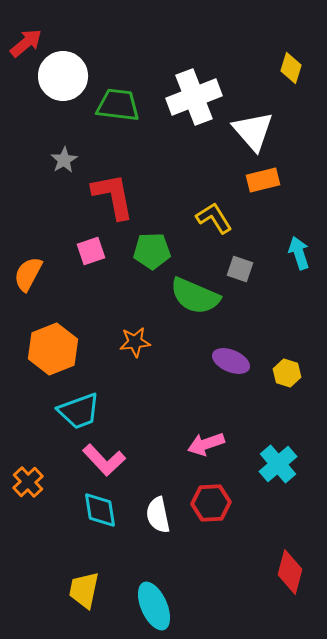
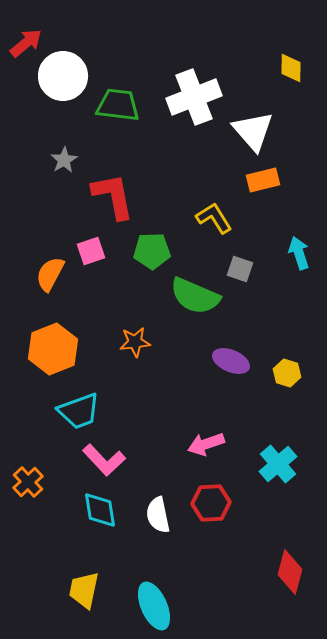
yellow diamond: rotated 16 degrees counterclockwise
orange semicircle: moved 22 px right
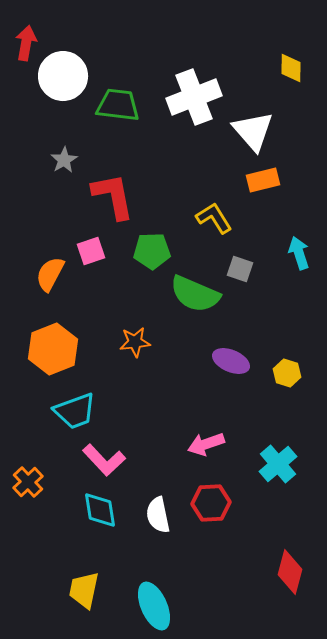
red arrow: rotated 40 degrees counterclockwise
green semicircle: moved 2 px up
cyan trapezoid: moved 4 px left
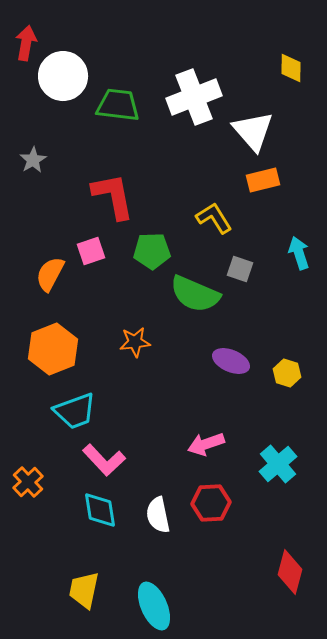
gray star: moved 31 px left
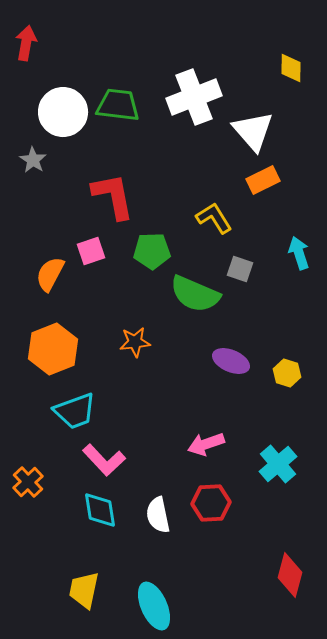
white circle: moved 36 px down
gray star: rotated 8 degrees counterclockwise
orange rectangle: rotated 12 degrees counterclockwise
red diamond: moved 3 px down
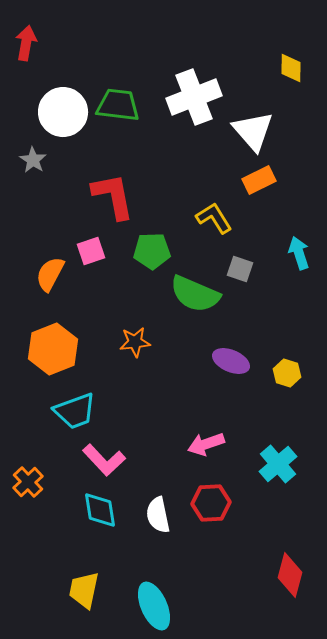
orange rectangle: moved 4 px left
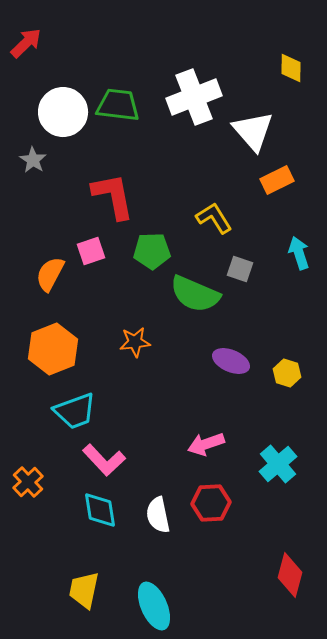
red arrow: rotated 36 degrees clockwise
orange rectangle: moved 18 px right
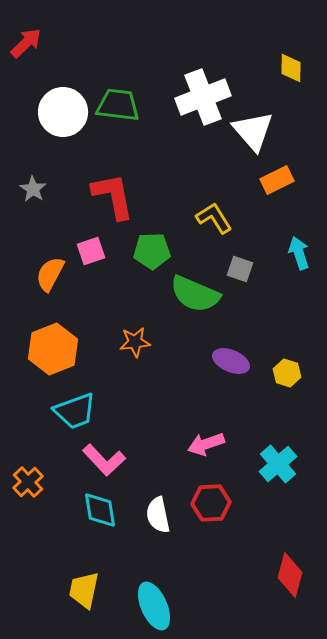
white cross: moved 9 px right
gray star: moved 29 px down
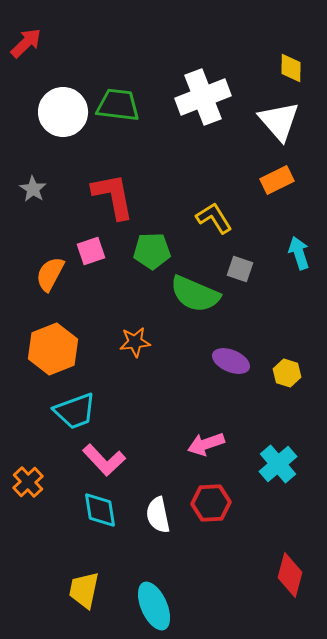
white triangle: moved 26 px right, 10 px up
